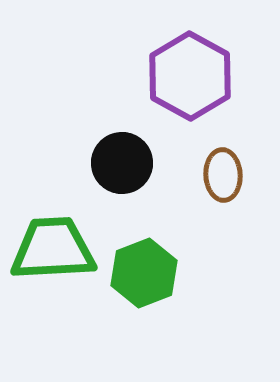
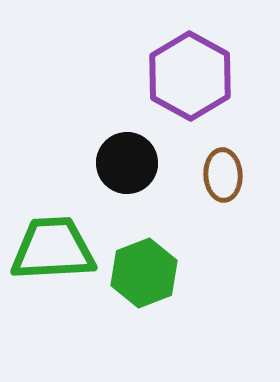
black circle: moved 5 px right
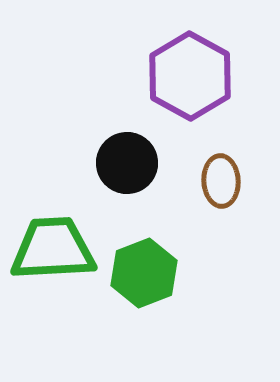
brown ellipse: moved 2 px left, 6 px down
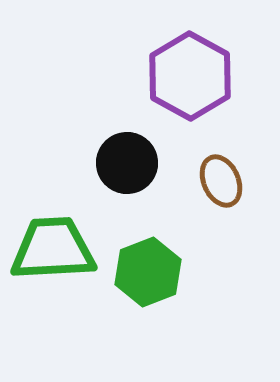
brown ellipse: rotated 21 degrees counterclockwise
green hexagon: moved 4 px right, 1 px up
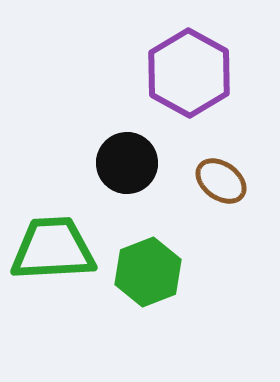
purple hexagon: moved 1 px left, 3 px up
brown ellipse: rotated 30 degrees counterclockwise
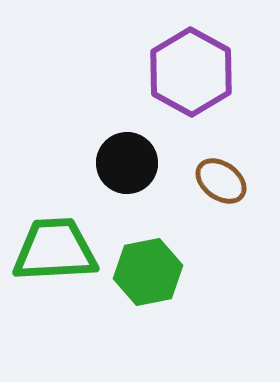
purple hexagon: moved 2 px right, 1 px up
green trapezoid: moved 2 px right, 1 px down
green hexagon: rotated 10 degrees clockwise
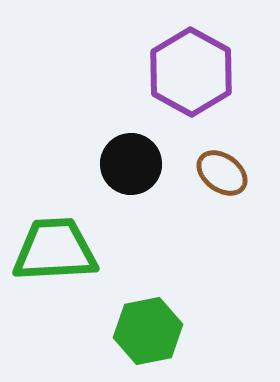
black circle: moved 4 px right, 1 px down
brown ellipse: moved 1 px right, 8 px up
green hexagon: moved 59 px down
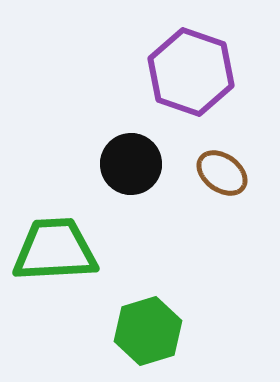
purple hexagon: rotated 10 degrees counterclockwise
green hexagon: rotated 6 degrees counterclockwise
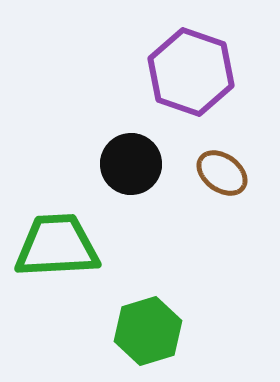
green trapezoid: moved 2 px right, 4 px up
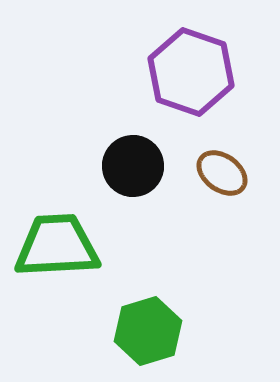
black circle: moved 2 px right, 2 px down
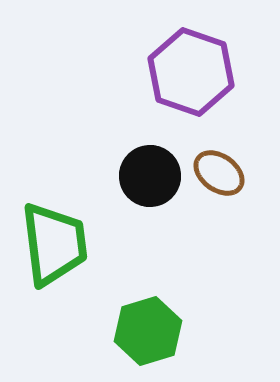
black circle: moved 17 px right, 10 px down
brown ellipse: moved 3 px left
green trapezoid: moved 3 px left, 2 px up; rotated 86 degrees clockwise
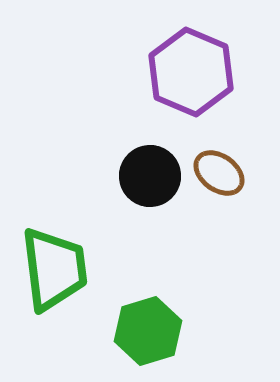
purple hexagon: rotated 4 degrees clockwise
green trapezoid: moved 25 px down
